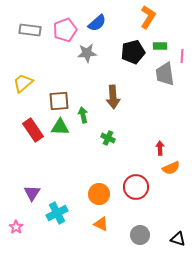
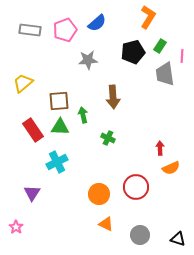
green rectangle: rotated 56 degrees counterclockwise
gray star: moved 1 px right, 7 px down
cyan cross: moved 51 px up
orange triangle: moved 5 px right
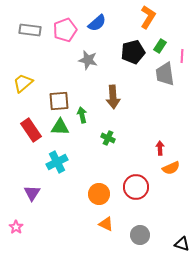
gray star: rotated 18 degrees clockwise
green arrow: moved 1 px left
red rectangle: moved 2 px left
black triangle: moved 4 px right, 5 px down
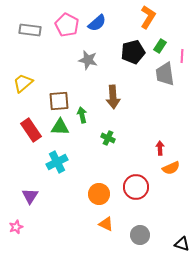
pink pentagon: moved 2 px right, 5 px up; rotated 25 degrees counterclockwise
purple triangle: moved 2 px left, 3 px down
pink star: rotated 16 degrees clockwise
